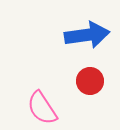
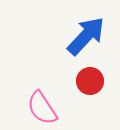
blue arrow: moved 1 px left, 1 px down; rotated 39 degrees counterclockwise
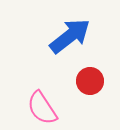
blue arrow: moved 16 px left; rotated 9 degrees clockwise
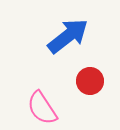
blue arrow: moved 2 px left
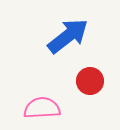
pink semicircle: rotated 120 degrees clockwise
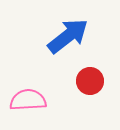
pink semicircle: moved 14 px left, 8 px up
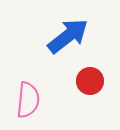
pink semicircle: rotated 99 degrees clockwise
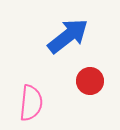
pink semicircle: moved 3 px right, 3 px down
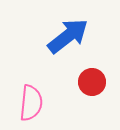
red circle: moved 2 px right, 1 px down
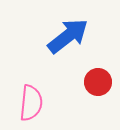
red circle: moved 6 px right
